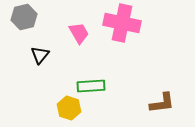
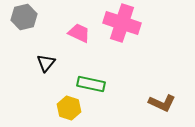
pink cross: rotated 6 degrees clockwise
pink trapezoid: rotated 35 degrees counterclockwise
black triangle: moved 6 px right, 8 px down
green rectangle: moved 2 px up; rotated 16 degrees clockwise
brown L-shape: rotated 32 degrees clockwise
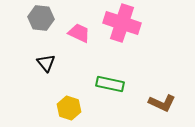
gray hexagon: moved 17 px right, 1 px down; rotated 20 degrees clockwise
black triangle: rotated 18 degrees counterclockwise
green rectangle: moved 19 px right
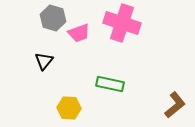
gray hexagon: moved 12 px right; rotated 10 degrees clockwise
pink trapezoid: rotated 135 degrees clockwise
black triangle: moved 2 px left, 2 px up; rotated 18 degrees clockwise
brown L-shape: moved 13 px right, 2 px down; rotated 64 degrees counterclockwise
yellow hexagon: rotated 15 degrees counterclockwise
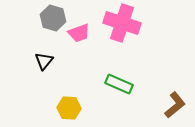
green rectangle: moved 9 px right; rotated 12 degrees clockwise
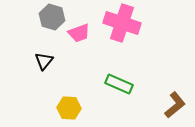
gray hexagon: moved 1 px left, 1 px up
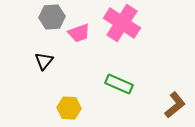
gray hexagon: rotated 20 degrees counterclockwise
pink cross: rotated 15 degrees clockwise
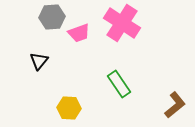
black triangle: moved 5 px left
green rectangle: rotated 32 degrees clockwise
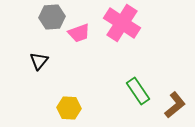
green rectangle: moved 19 px right, 7 px down
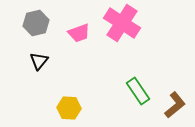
gray hexagon: moved 16 px left, 6 px down; rotated 10 degrees counterclockwise
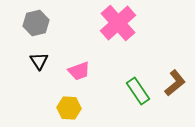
pink cross: moved 4 px left; rotated 15 degrees clockwise
pink trapezoid: moved 38 px down
black triangle: rotated 12 degrees counterclockwise
brown L-shape: moved 22 px up
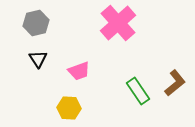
black triangle: moved 1 px left, 2 px up
